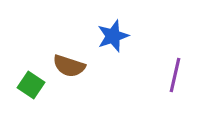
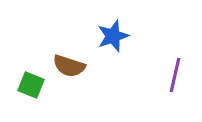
green square: rotated 12 degrees counterclockwise
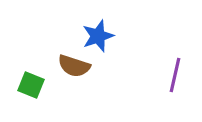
blue star: moved 15 px left
brown semicircle: moved 5 px right
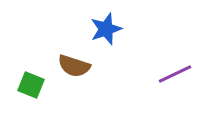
blue star: moved 8 px right, 7 px up
purple line: moved 1 px up; rotated 52 degrees clockwise
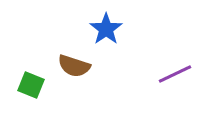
blue star: rotated 16 degrees counterclockwise
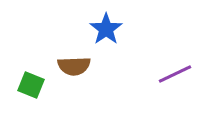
brown semicircle: rotated 20 degrees counterclockwise
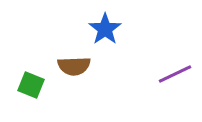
blue star: moved 1 px left
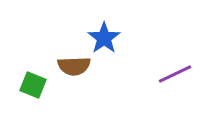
blue star: moved 1 px left, 9 px down
green square: moved 2 px right
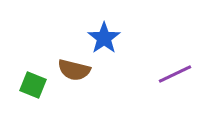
brown semicircle: moved 4 px down; rotated 16 degrees clockwise
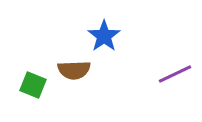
blue star: moved 2 px up
brown semicircle: rotated 16 degrees counterclockwise
